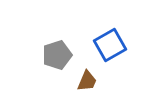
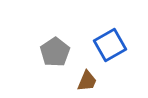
gray pentagon: moved 2 px left, 3 px up; rotated 16 degrees counterclockwise
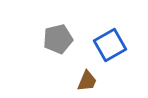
gray pentagon: moved 3 px right, 13 px up; rotated 20 degrees clockwise
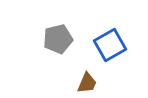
brown trapezoid: moved 2 px down
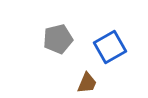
blue square: moved 2 px down
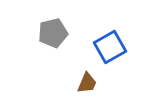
gray pentagon: moved 5 px left, 6 px up
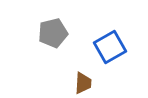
brown trapezoid: moved 4 px left; rotated 20 degrees counterclockwise
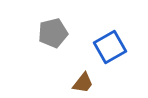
brown trapezoid: rotated 35 degrees clockwise
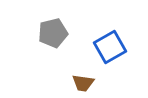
brown trapezoid: rotated 60 degrees clockwise
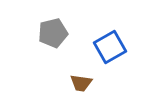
brown trapezoid: moved 2 px left
